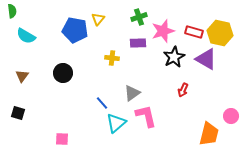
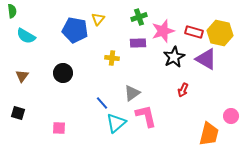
pink square: moved 3 px left, 11 px up
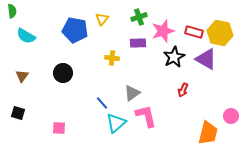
yellow triangle: moved 4 px right
orange trapezoid: moved 1 px left, 1 px up
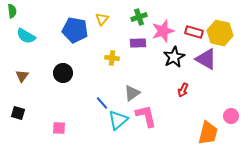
cyan triangle: moved 2 px right, 3 px up
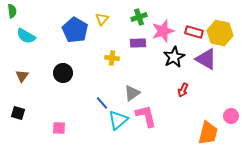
blue pentagon: rotated 20 degrees clockwise
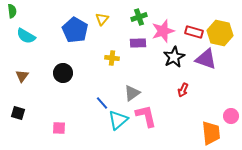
purple triangle: rotated 10 degrees counterclockwise
orange trapezoid: moved 3 px right; rotated 20 degrees counterclockwise
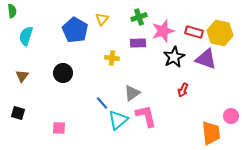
cyan semicircle: rotated 78 degrees clockwise
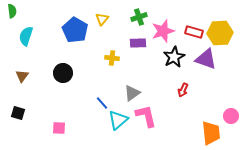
yellow hexagon: rotated 15 degrees counterclockwise
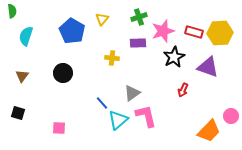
blue pentagon: moved 3 px left, 1 px down
purple triangle: moved 2 px right, 8 px down
orange trapezoid: moved 2 px left, 2 px up; rotated 50 degrees clockwise
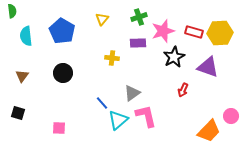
blue pentagon: moved 10 px left
cyan semicircle: rotated 24 degrees counterclockwise
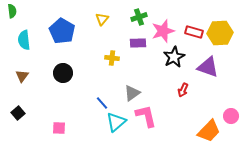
cyan semicircle: moved 2 px left, 4 px down
black square: rotated 32 degrees clockwise
cyan triangle: moved 2 px left, 2 px down
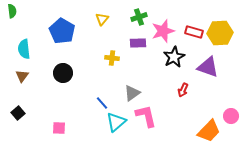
cyan semicircle: moved 9 px down
